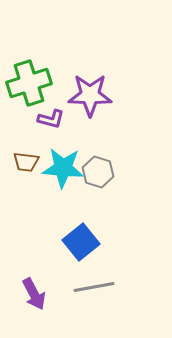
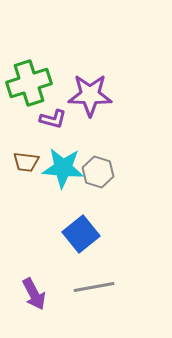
purple L-shape: moved 2 px right
blue square: moved 8 px up
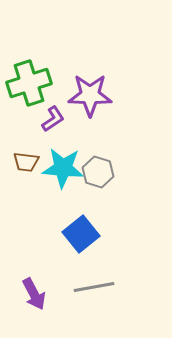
purple L-shape: rotated 48 degrees counterclockwise
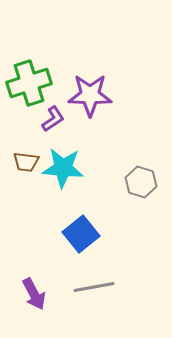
gray hexagon: moved 43 px right, 10 px down
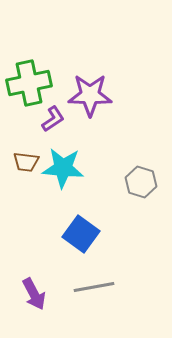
green cross: rotated 6 degrees clockwise
blue square: rotated 15 degrees counterclockwise
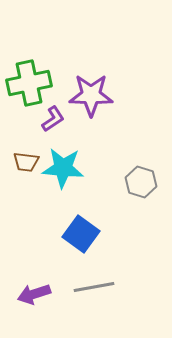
purple star: moved 1 px right
purple arrow: rotated 100 degrees clockwise
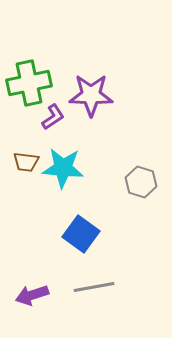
purple L-shape: moved 2 px up
purple arrow: moved 2 px left, 1 px down
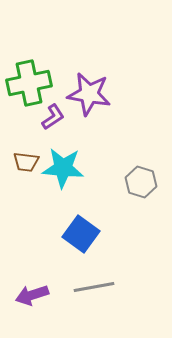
purple star: moved 2 px left, 1 px up; rotated 9 degrees clockwise
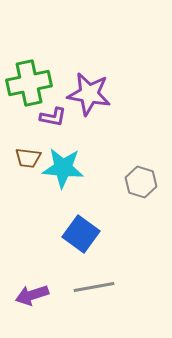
purple L-shape: rotated 44 degrees clockwise
brown trapezoid: moved 2 px right, 4 px up
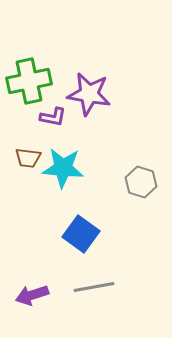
green cross: moved 2 px up
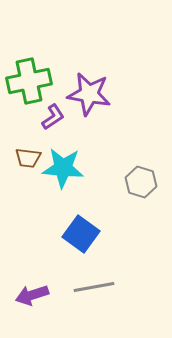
purple L-shape: rotated 44 degrees counterclockwise
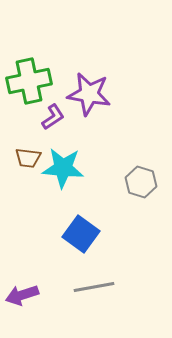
purple arrow: moved 10 px left
